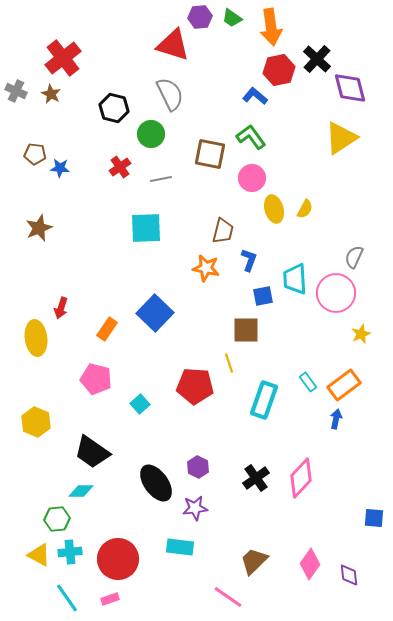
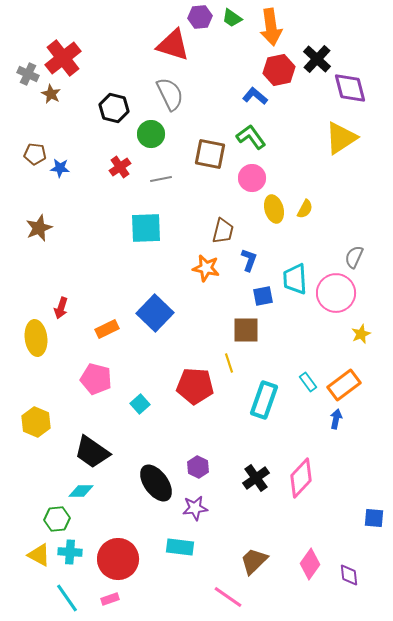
gray cross at (16, 91): moved 12 px right, 17 px up
orange rectangle at (107, 329): rotated 30 degrees clockwise
cyan cross at (70, 552): rotated 10 degrees clockwise
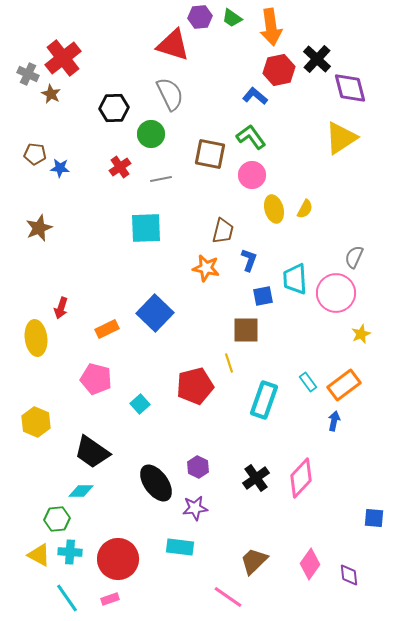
black hexagon at (114, 108): rotated 16 degrees counterclockwise
pink circle at (252, 178): moved 3 px up
red pentagon at (195, 386): rotated 18 degrees counterclockwise
blue arrow at (336, 419): moved 2 px left, 2 px down
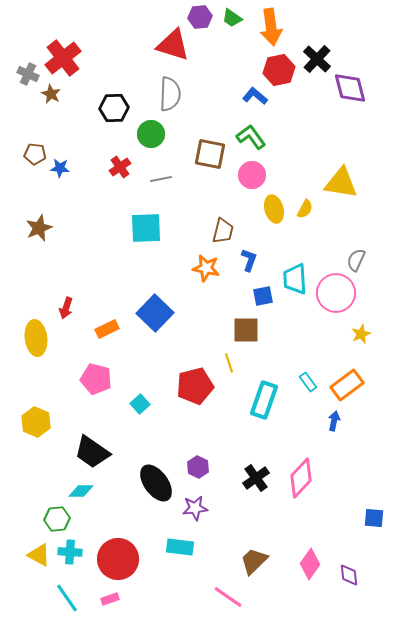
gray semicircle at (170, 94): rotated 28 degrees clockwise
yellow triangle at (341, 138): moved 45 px down; rotated 42 degrees clockwise
gray semicircle at (354, 257): moved 2 px right, 3 px down
red arrow at (61, 308): moved 5 px right
orange rectangle at (344, 385): moved 3 px right
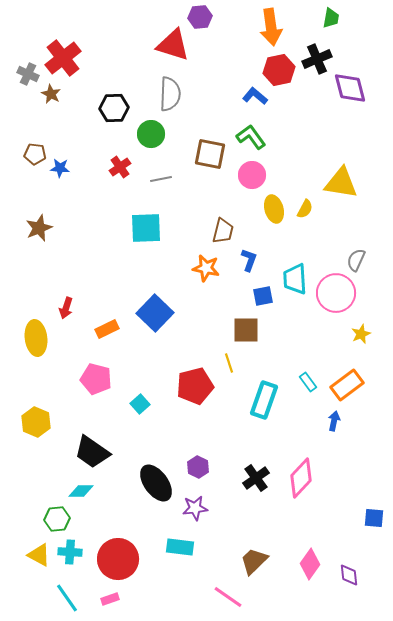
green trapezoid at (232, 18): moved 99 px right; rotated 115 degrees counterclockwise
black cross at (317, 59): rotated 24 degrees clockwise
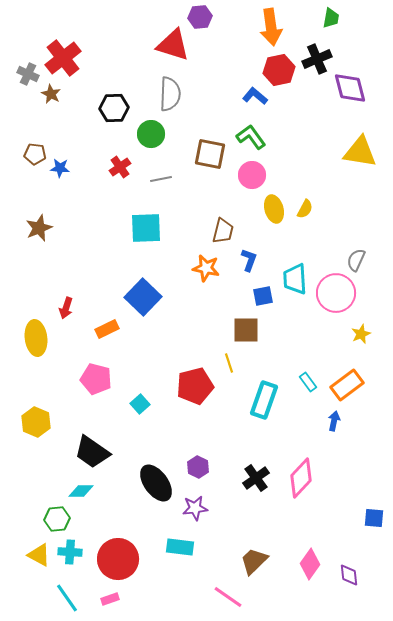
yellow triangle at (341, 183): moved 19 px right, 31 px up
blue square at (155, 313): moved 12 px left, 16 px up
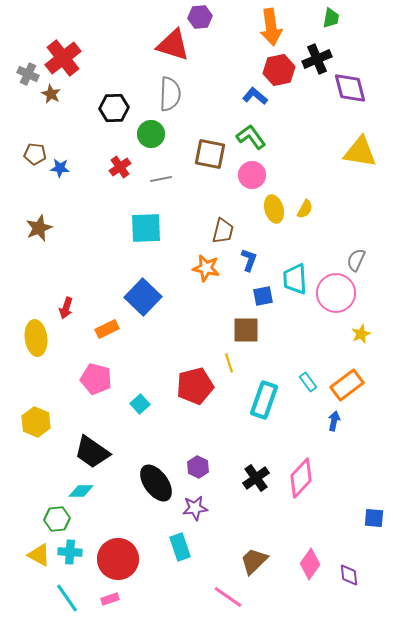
cyan rectangle at (180, 547): rotated 64 degrees clockwise
